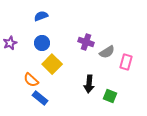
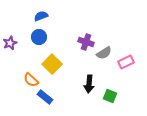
blue circle: moved 3 px left, 6 px up
gray semicircle: moved 3 px left, 1 px down
pink rectangle: rotated 49 degrees clockwise
blue rectangle: moved 5 px right, 1 px up
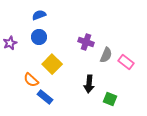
blue semicircle: moved 2 px left, 1 px up
gray semicircle: moved 2 px right, 2 px down; rotated 35 degrees counterclockwise
pink rectangle: rotated 63 degrees clockwise
green square: moved 3 px down
